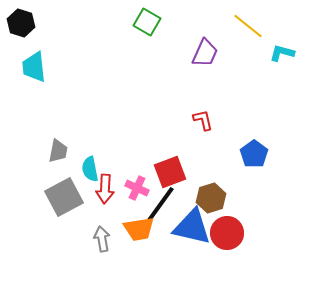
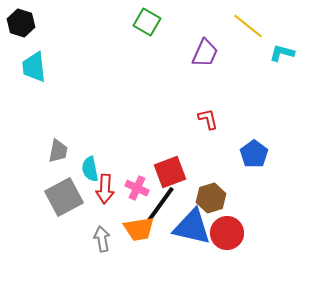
red L-shape: moved 5 px right, 1 px up
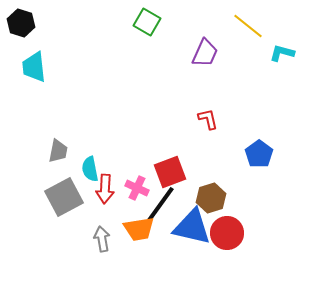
blue pentagon: moved 5 px right
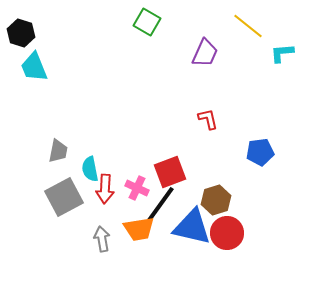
black hexagon: moved 10 px down
cyan L-shape: rotated 20 degrees counterclockwise
cyan trapezoid: rotated 16 degrees counterclockwise
blue pentagon: moved 1 px right, 2 px up; rotated 28 degrees clockwise
brown hexagon: moved 5 px right, 2 px down
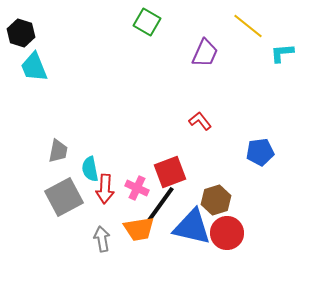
red L-shape: moved 8 px left, 2 px down; rotated 25 degrees counterclockwise
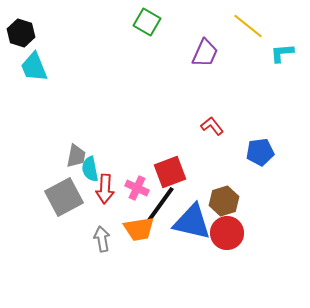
red L-shape: moved 12 px right, 5 px down
gray trapezoid: moved 18 px right, 5 px down
brown hexagon: moved 8 px right, 1 px down
blue triangle: moved 5 px up
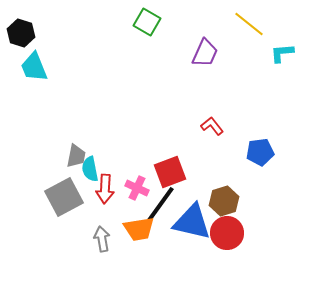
yellow line: moved 1 px right, 2 px up
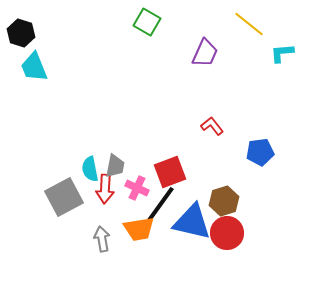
gray trapezoid: moved 39 px right, 10 px down
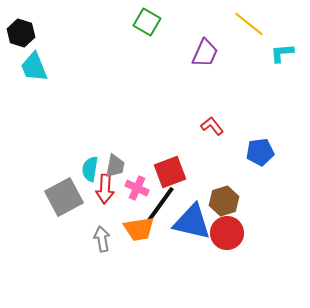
cyan semicircle: rotated 20 degrees clockwise
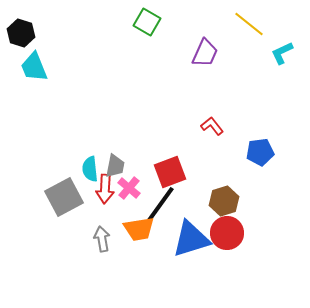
cyan L-shape: rotated 20 degrees counterclockwise
cyan semicircle: rotated 15 degrees counterclockwise
pink cross: moved 8 px left; rotated 15 degrees clockwise
blue triangle: moved 1 px left, 17 px down; rotated 30 degrees counterclockwise
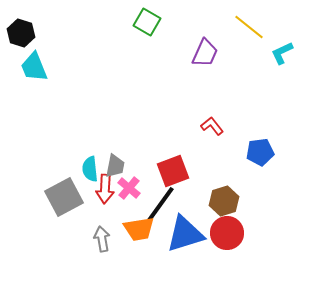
yellow line: moved 3 px down
red square: moved 3 px right, 1 px up
blue triangle: moved 6 px left, 5 px up
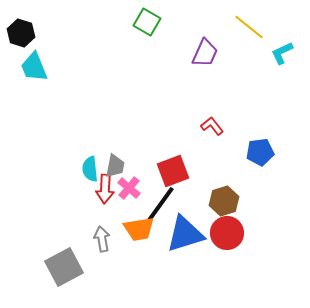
gray square: moved 70 px down
